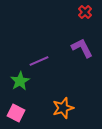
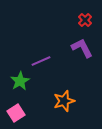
red cross: moved 8 px down
purple line: moved 2 px right
orange star: moved 1 px right, 7 px up
pink square: rotated 30 degrees clockwise
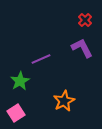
purple line: moved 2 px up
orange star: rotated 10 degrees counterclockwise
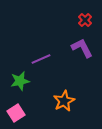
green star: rotated 18 degrees clockwise
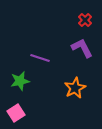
purple line: moved 1 px left, 1 px up; rotated 42 degrees clockwise
orange star: moved 11 px right, 13 px up
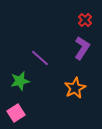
purple L-shape: rotated 60 degrees clockwise
purple line: rotated 24 degrees clockwise
